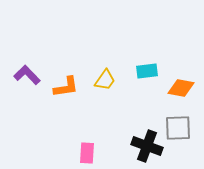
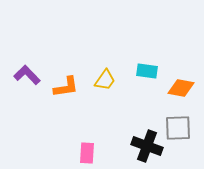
cyan rectangle: rotated 15 degrees clockwise
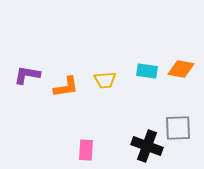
purple L-shape: rotated 36 degrees counterclockwise
yellow trapezoid: rotated 50 degrees clockwise
orange diamond: moved 19 px up
pink rectangle: moved 1 px left, 3 px up
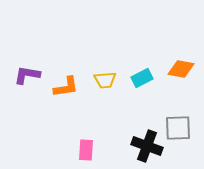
cyan rectangle: moved 5 px left, 7 px down; rotated 35 degrees counterclockwise
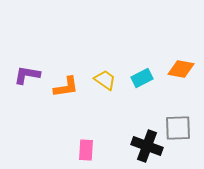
yellow trapezoid: rotated 140 degrees counterclockwise
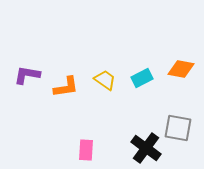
gray square: rotated 12 degrees clockwise
black cross: moved 1 px left, 2 px down; rotated 16 degrees clockwise
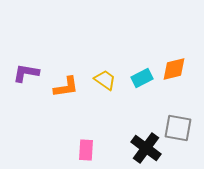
orange diamond: moved 7 px left; rotated 24 degrees counterclockwise
purple L-shape: moved 1 px left, 2 px up
